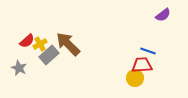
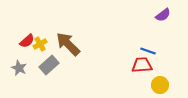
gray rectangle: moved 10 px down
yellow circle: moved 25 px right, 7 px down
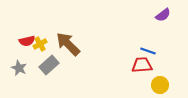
red semicircle: rotated 28 degrees clockwise
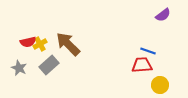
red semicircle: moved 1 px right, 1 px down
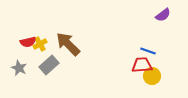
yellow circle: moved 8 px left, 9 px up
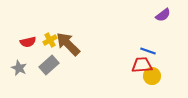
yellow cross: moved 10 px right, 4 px up
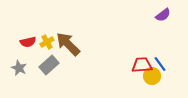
yellow cross: moved 3 px left, 2 px down
blue line: moved 12 px right, 13 px down; rotated 35 degrees clockwise
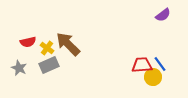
yellow cross: moved 6 px down; rotated 24 degrees counterclockwise
gray rectangle: rotated 18 degrees clockwise
yellow circle: moved 1 px right, 1 px down
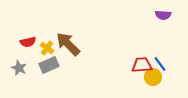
purple semicircle: rotated 42 degrees clockwise
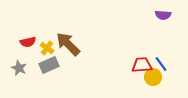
blue line: moved 1 px right
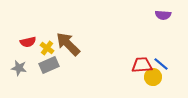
blue line: rotated 14 degrees counterclockwise
gray star: rotated 14 degrees counterclockwise
